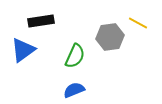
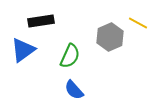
gray hexagon: rotated 16 degrees counterclockwise
green semicircle: moved 5 px left
blue semicircle: rotated 110 degrees counterclockwise
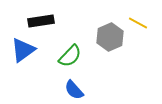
green semicircle: rotated 20 degrees clockwise
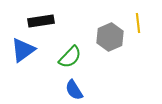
yellow line: rotated 54 degrees clockwise
green semicircle: moved 1 px down
blue semicircle: rotated 10 degrees clockwise
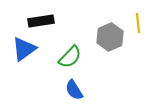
blue triangle: moved 1 px right, 1 px up
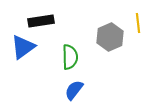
blue triangle: moved 1 px left, 2 px up
green semicircle: rotated 45 degrees counterclockwise
blue semicircle: rotated 70 degrees clockwise
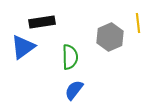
black rectangle: moved 1 px right, 1 px down
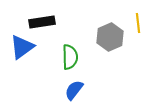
blue triangle: moved 1 px left
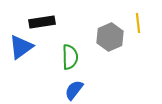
blue triangle: moved 1 px left
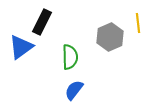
black rectangle: rotated 55 degrees counterclockwise
